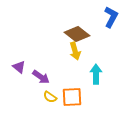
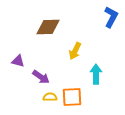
brown diamond: moved 29 px left, 7 px up; rotated 40 degrees counterclockwise
yellow arrow: rotated 42 degrees clockwise
purple triangle: moved 1 px left, 6 px up; rotated 24 degrees counterclockwise
yellow semicircle: rotated 144 degrees clockwise
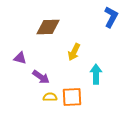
yellow arrow: moved 1 px left, 1 px down
purple triangle: moved 2 px right, 3 px up
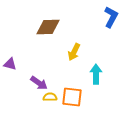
purple triangle: moved 10 px left, 6 px down
purple arrow: moved 2 px left, 6 px down
orange square: rotated 10 degrees clockwise
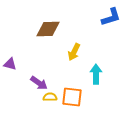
blue L-shape: rotated 45 degrees clockwise
brown diamond: moved 2 px down
